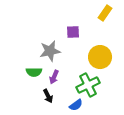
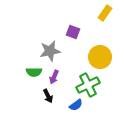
purple square: rotated 24 degrees clockwise
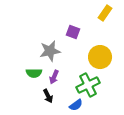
green semicircle: moved 1 px down
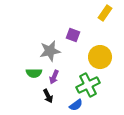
purple square: moved 3 px down
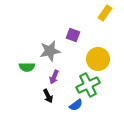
yellow circle: moved 2 px left, 2 px down
green semicircle: moved 7 px left, 6 px up
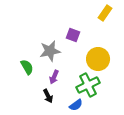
green semicircle: rotated 119 degrees counterclockwise
